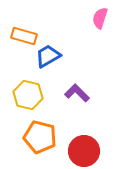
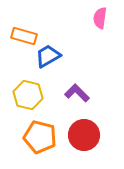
pink semicircle: rotated 10 degrees counterclockwise
red circle: moved 16 px up
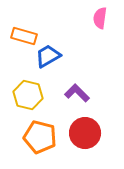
red circle: moved 1 px right, 2 px up
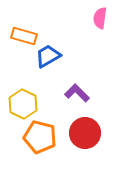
yellow hexagon: moved 5 px left, 9 px down; rotated 12 degrees clockwise
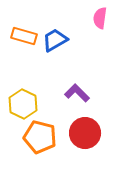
blue trapezoid: moved 7 px right, 16 px up
